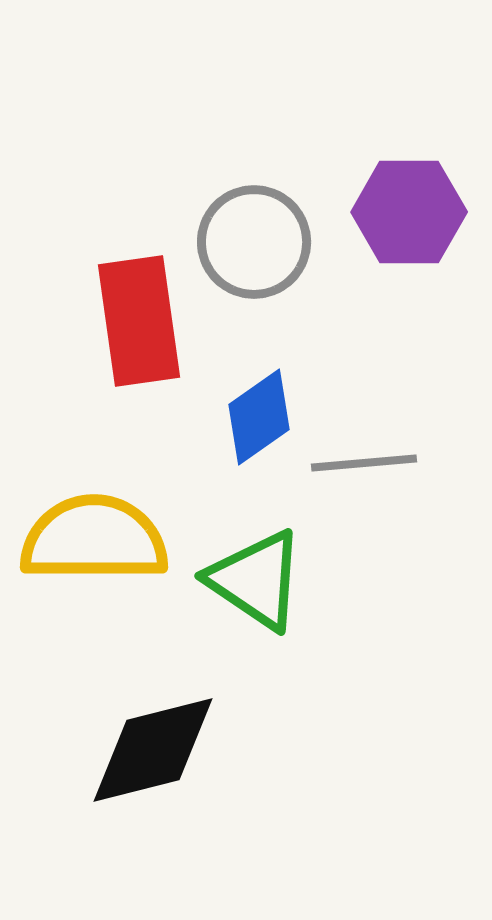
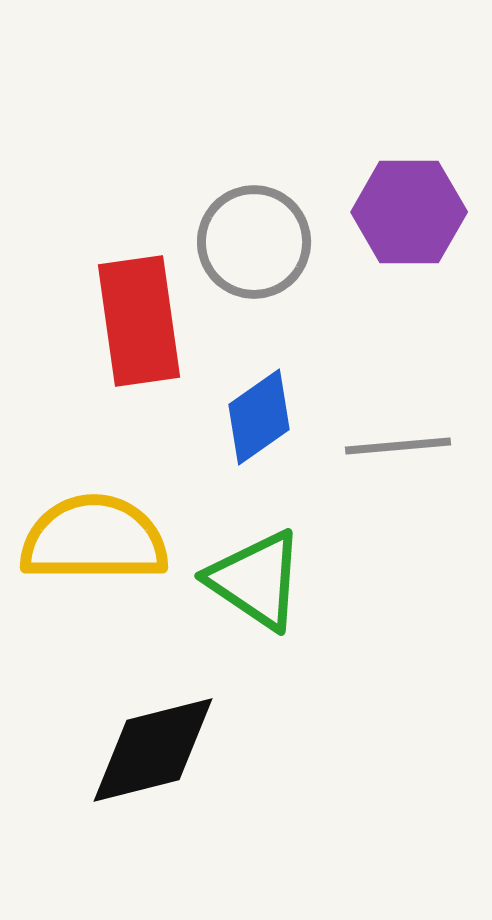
gray line: moved 34 px right, 17 px up
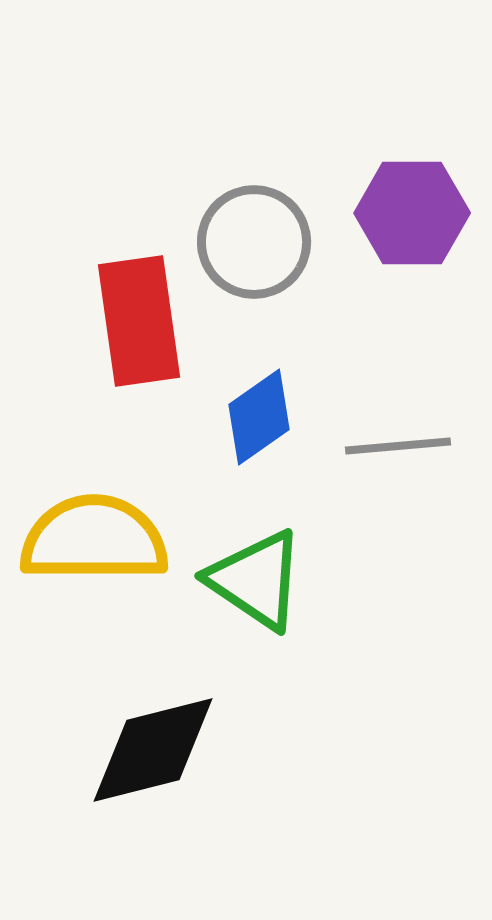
purple hexagon: moved 3 px right, 1 px down
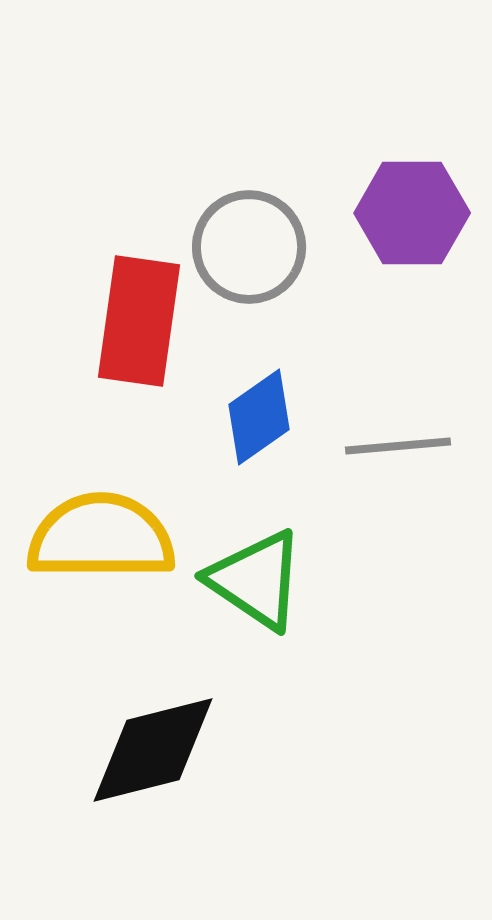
gray circle: moved 5 px left, 5 px down
red rectangle: rotated 16 degrees clockwise
yellow semicircle: moved 7 px right, 2 px up
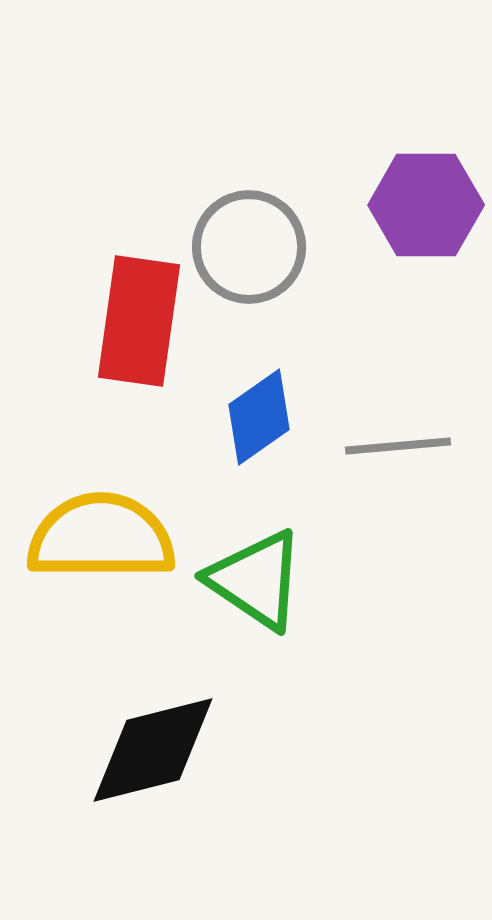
purple hexagon: moved 14 px right, 8 px up
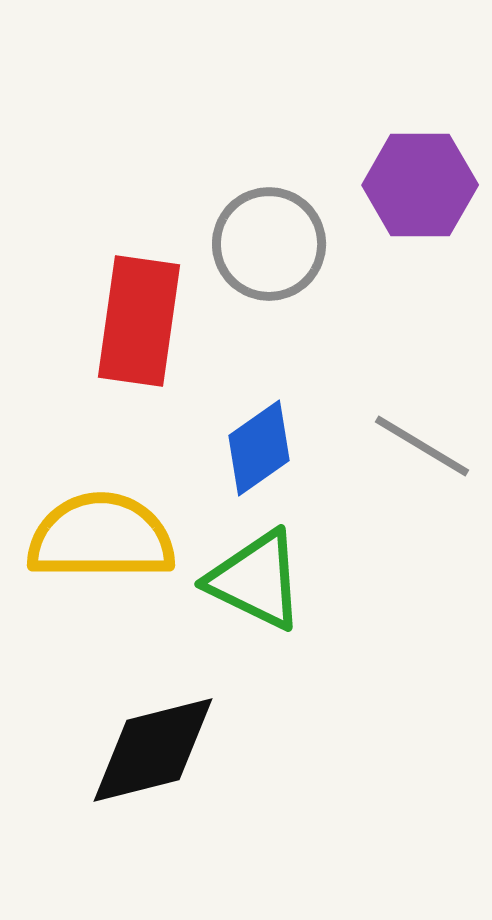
purple hexagon: moved 6 px left, 20 px up
gray circle: moved 20 px right, 3 px up
blue diamond: moved 31 px down
gray line: moved 24 px right; rotated 36 degrees clockwise
green triangle: rotated 8 degrees counterclockwise
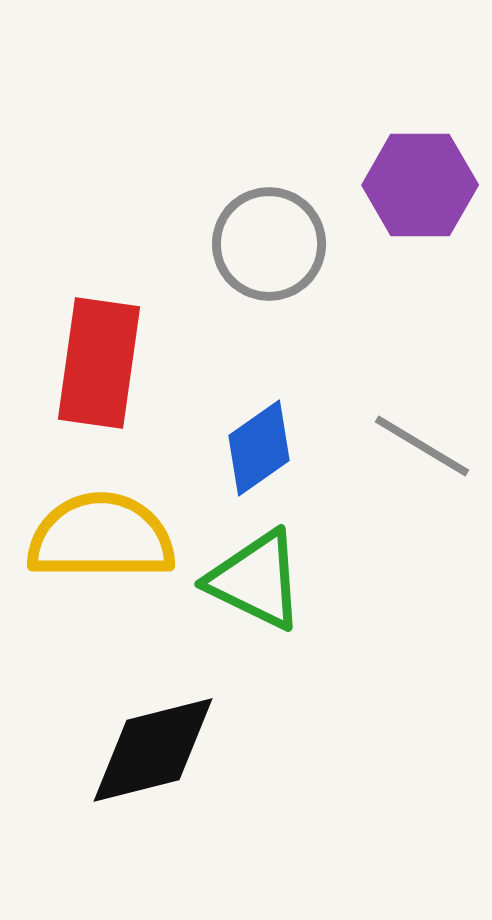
red rectangle: moved 40 px left, 42 px down
